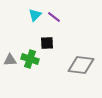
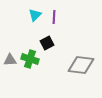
purple line: rotated 56 degrees clockwise
black square: rotated 24 degrees counterclockwise
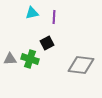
cyan triangle: moved 3 px left, 2 px up; rotated 32 degrees clockwise
gray triangle: moved 1 px up
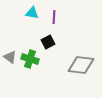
cyan triangle: rotated 24 degrees clockwise
black square: moved 1 px right, 1 px up
gray triangle: moved 2 px up; rotated 40 degrees clockwise
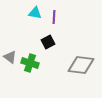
cyan triangle: moved 3 px right
green cross: moved 4 px down
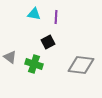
cyan triangle: moved 1 px left, 1 px down
purple line: moved 2 px right
green cross: moved 4 px right, 1 px down
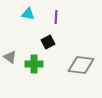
cyan triangle: moved 6 px left
green cross: rotated 18 degrees counterclockwise
